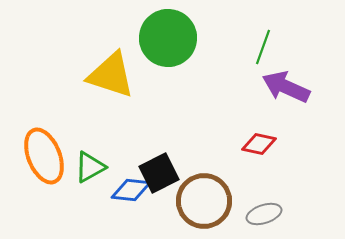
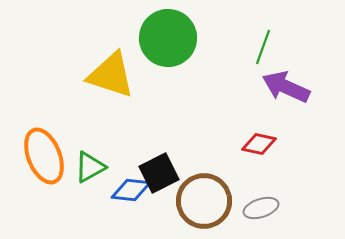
gray ellipse: moved 3 px left, 6 px up
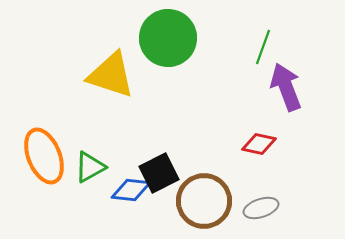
purple arrow: rotated 45 degrees clockwise
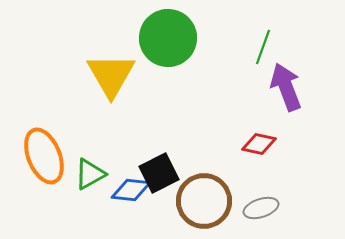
yellow triangle: rotated 42 degrees clockwise
green triangle: moved 7 px down
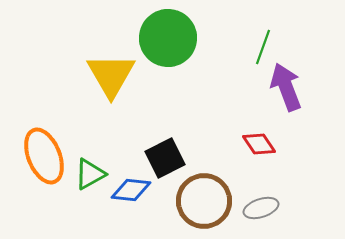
red diamond: rotated 44 degrees clockwise
black square: moved 6 px right, 15 px up
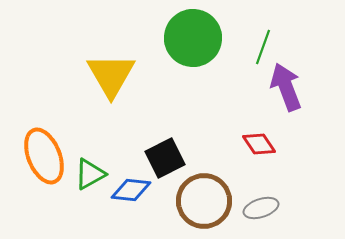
green circle: moved 25 px right
